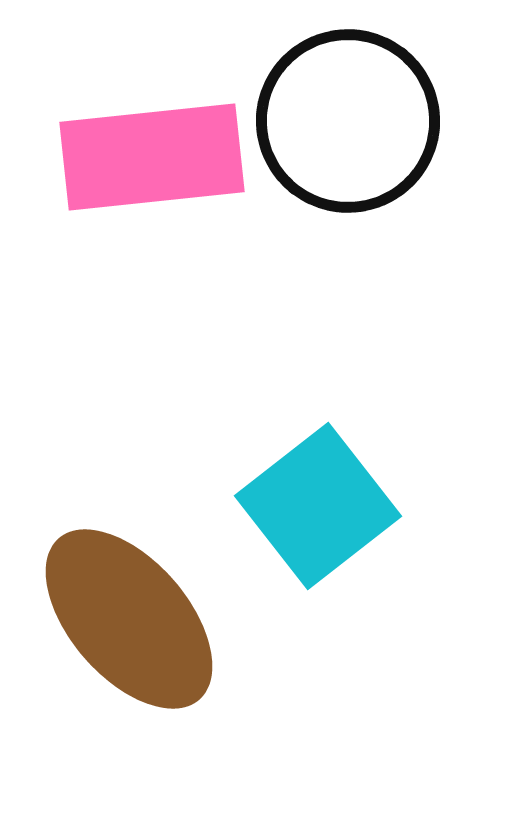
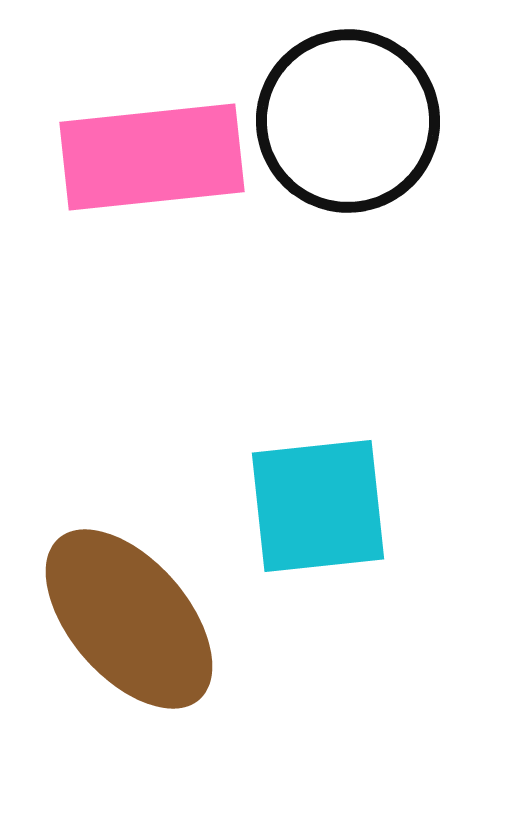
cyan square: rotated 32 degrees clockwise
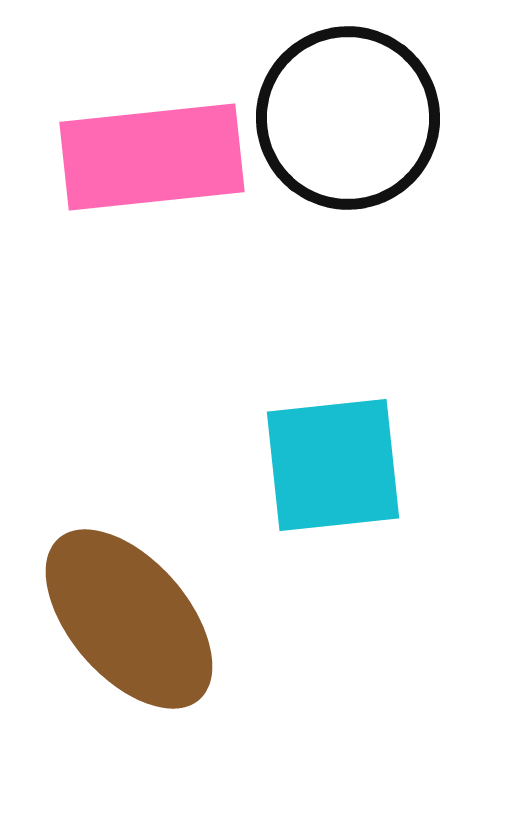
black circle: moved 3 px up
cyan square: moved 15 px right, 41 px up
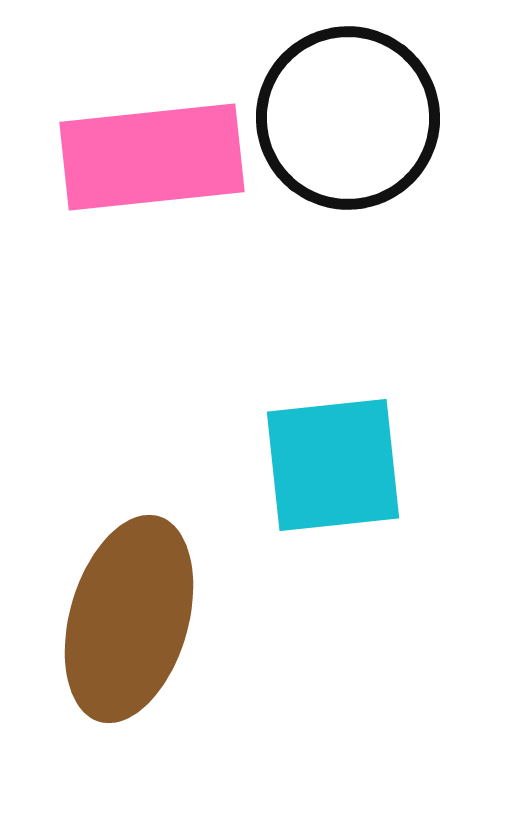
brown ellipse: rotated 57 degrees clockwise
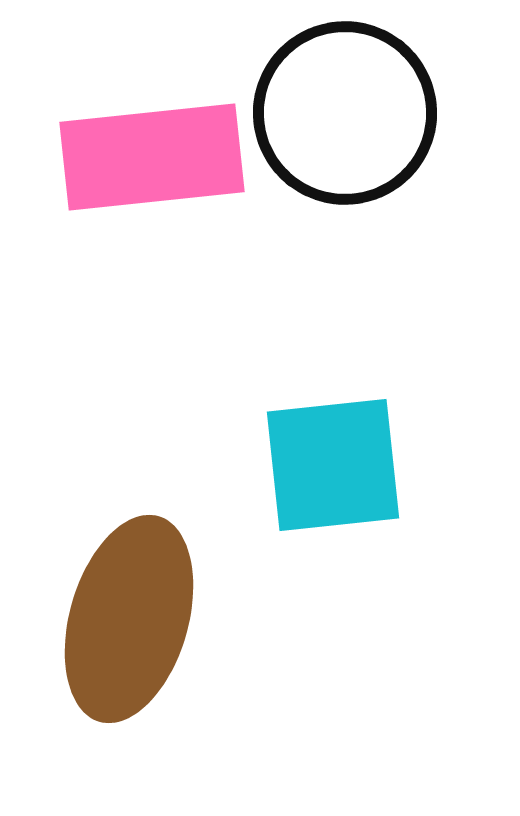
black circle: moved 3 px left, 5 px up
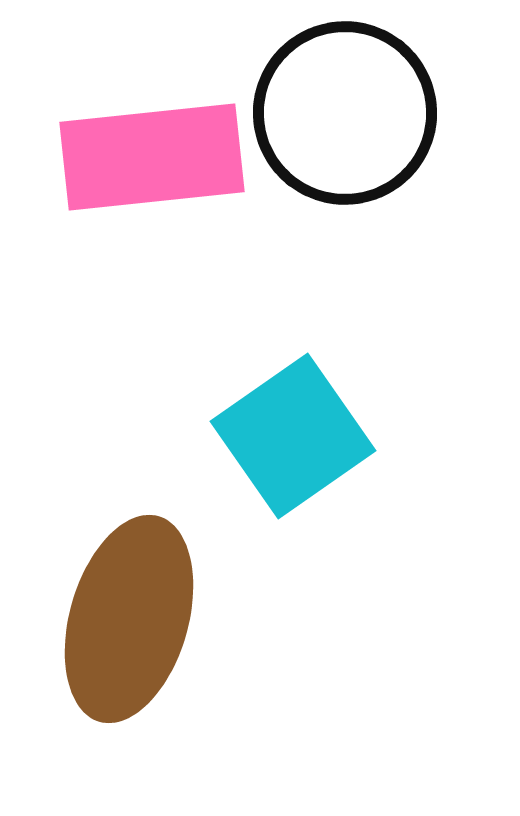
cyan square: moved 40 px left, 29 px up; rotated 29 degrees counterclockwise
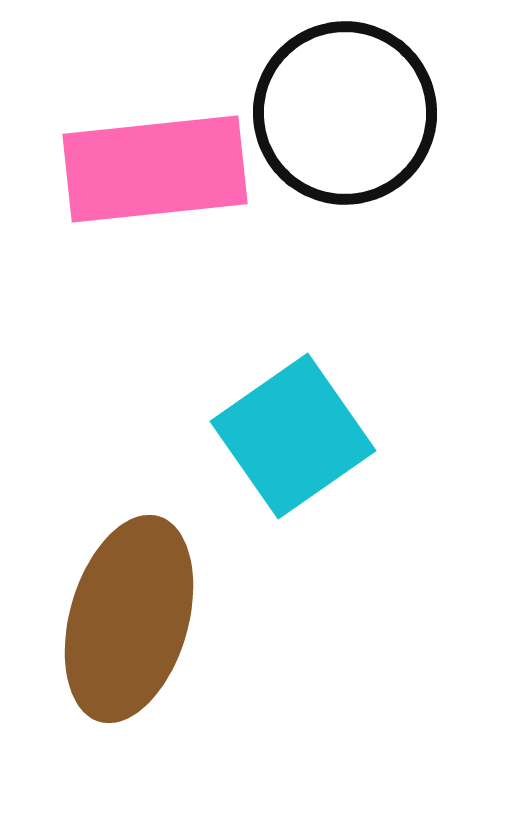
pink rectangle: moved 3 px right, 12 px down
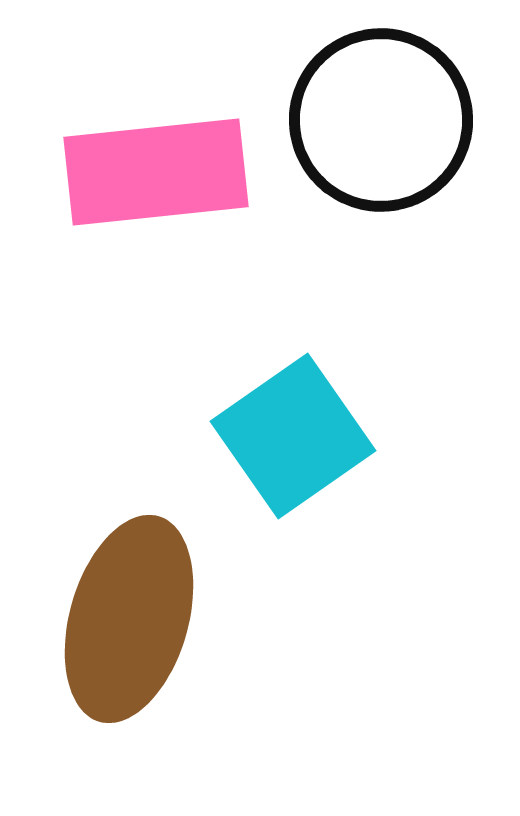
black circle: moved 36 px right, 7 px down
pink rectangle: moved 1 px right, 3 px down
